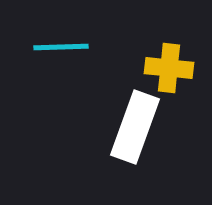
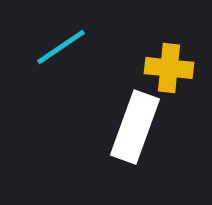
cyan line: rotated 32 degrees counterclockwise
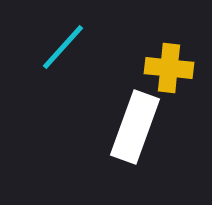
cyan line: moved 2 px right; rotated 14 degrees counterclockwise
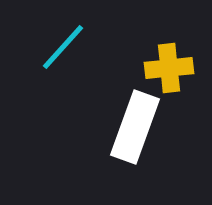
yellow cross: rotated 12 degrees counterclockwise
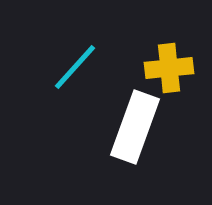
cyan line: moved 12 px right, 20 px down
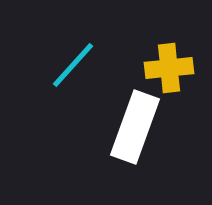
cyan line: moved 2 px left, 2 px up
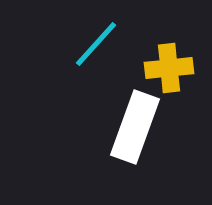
cyan line: moved 23 px right, 21 px up
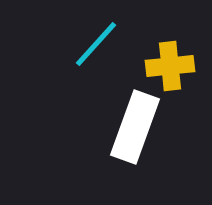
yellow cross: moved 1 px right, 2 px up
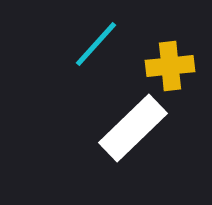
white rectangle: moved 2 px left, 1 px down; rotated 26 degrees clockwise
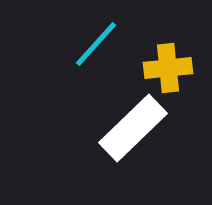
yellow cross: moved 2 px left, 2 px down
